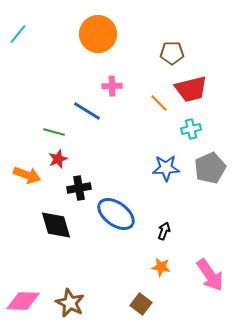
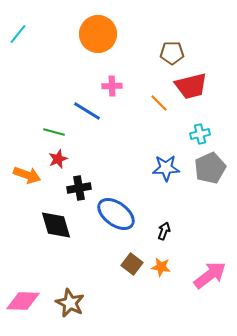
red trapezoid: moved 3 px up
cyan cross: moved 9 px right, 5 px down
pink arrow: rotated 92 degrees counterclockwise
brown square: moved 9 px left, 40 px up
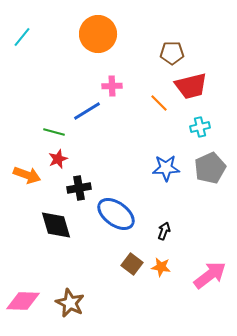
cyan line: moved 4 px right, 3 px down
blue line: rotated 64 degrees counterclockwise
cyan cross: moved 7 px up
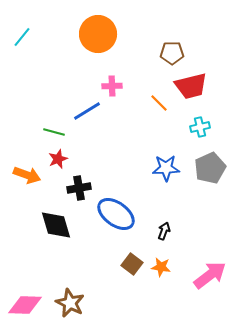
pink diamond: moved 2 px right, 4 px down
